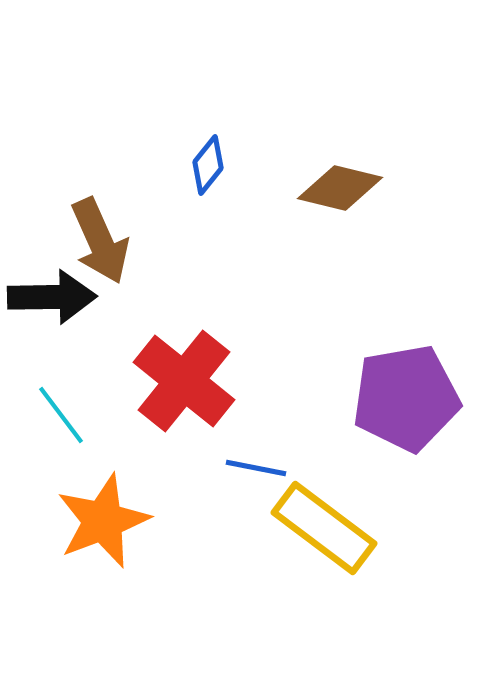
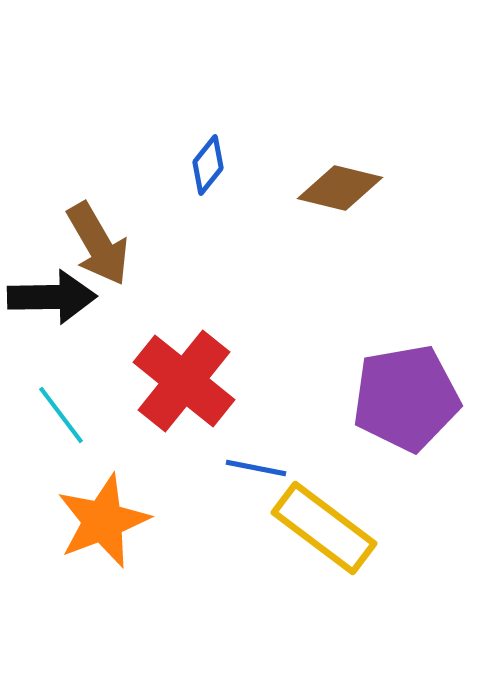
brown arrow: moved 2 px left, 3 px down; rotated 6 degrees counterclockwise
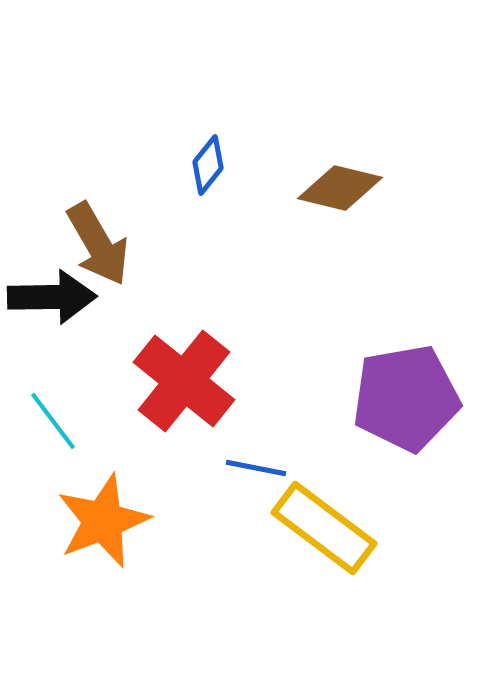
cyan line: moved 8 px left, 6 px down
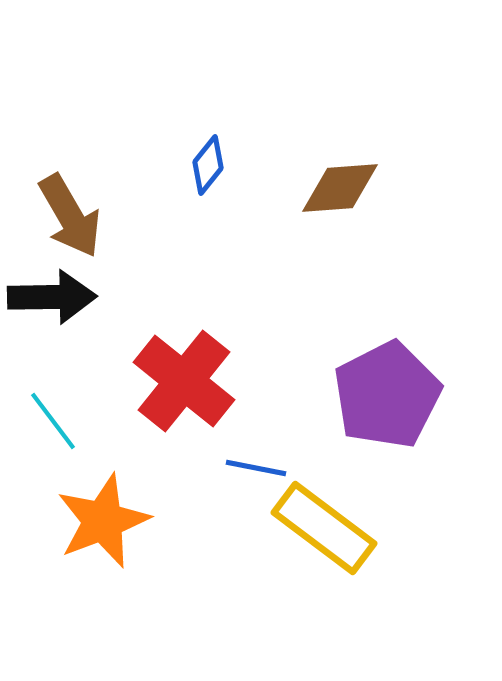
brown diamond: rotated 18 degrees counterclockwise
brown arrow: moved 28 px left, 28 px up
purple pentagon: moved 19 px left, 3 px up; rotated 17 degrees counterclockwise
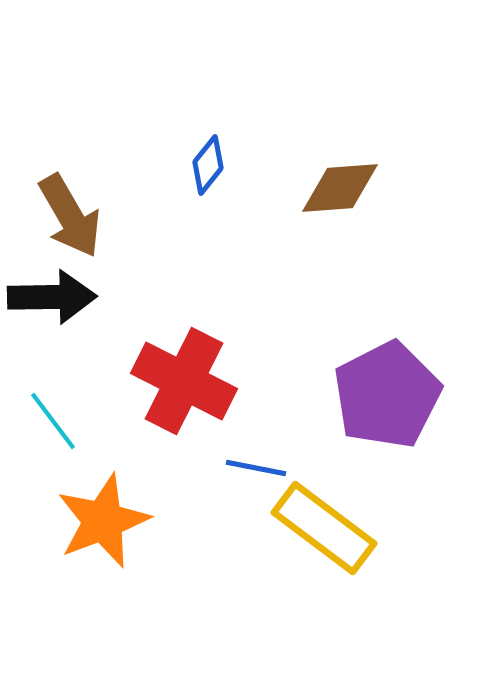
red cross: rotated 12 degrees counterclockwise
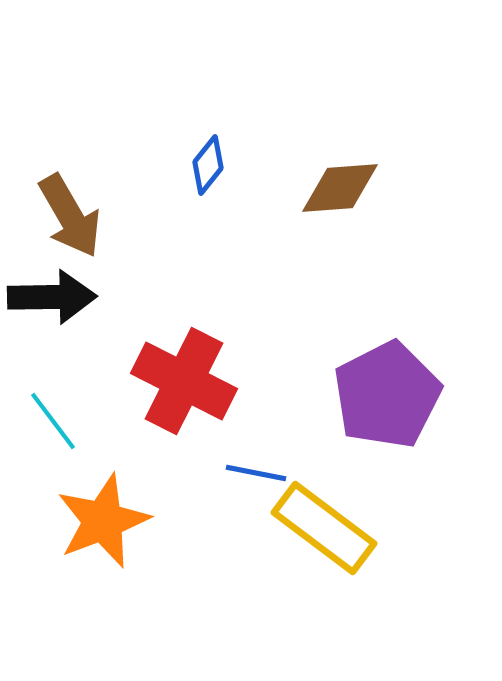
blue line: moved 5 px down
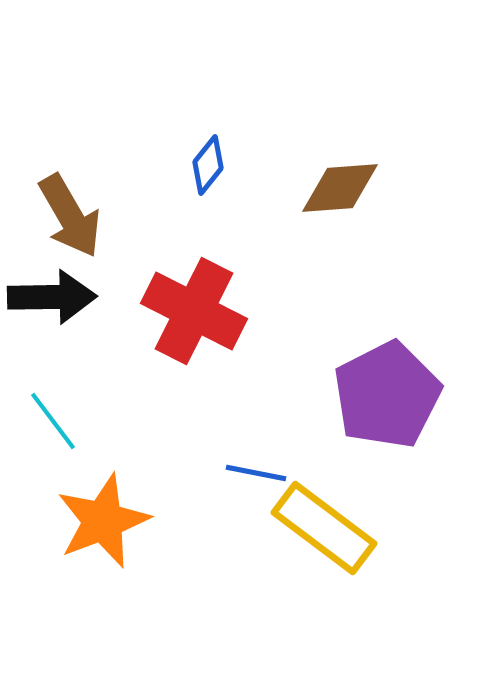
red cross: moved 10 px right, 70 px up
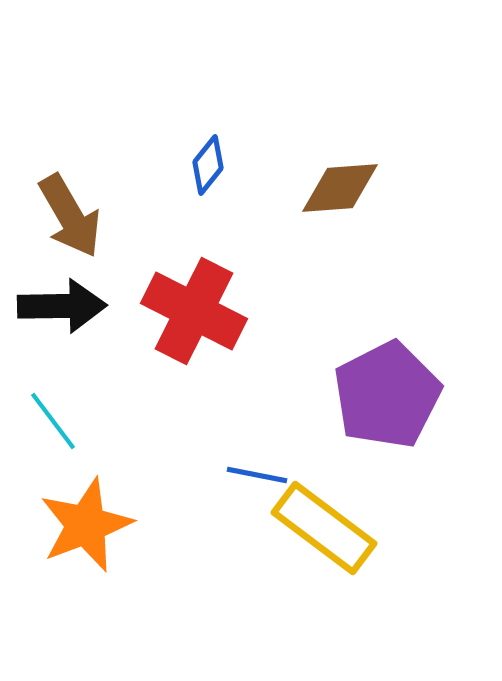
black arrow: moved 10 px right, 9 px down
blue line: moved 1 px right, 2 px down
orange star: moved 17 px left, 4 px down
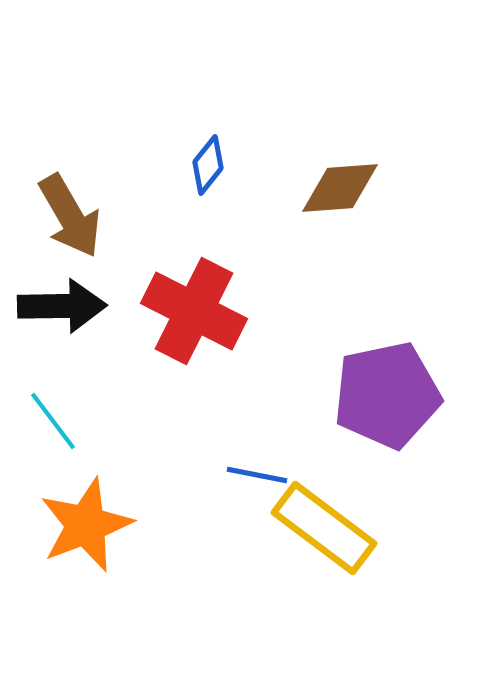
purple pentagon: rotated 15 degrees clockwise
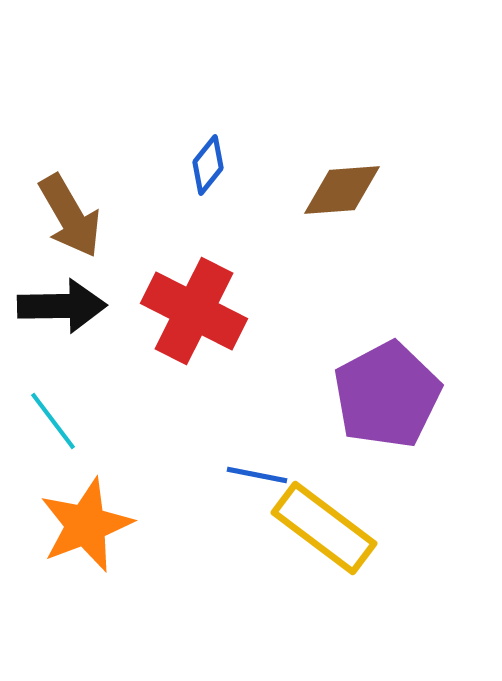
brown diamond: moved 2 px right, 2 px down
purple pentagon: rotated 16 degrees counterclockwise
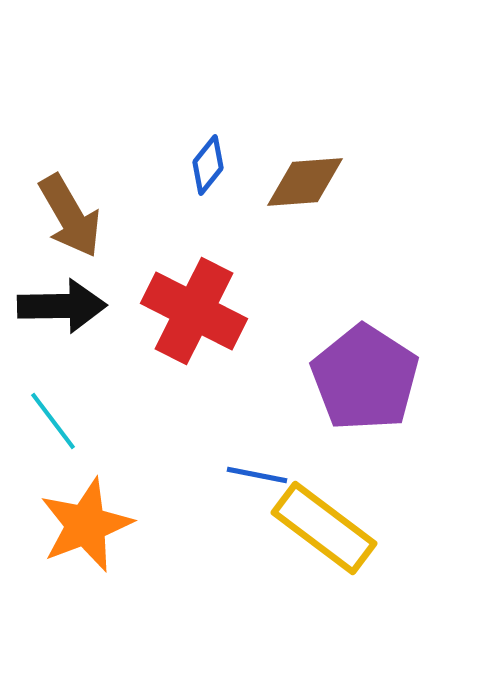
brown diamond: moved 37 px left, 8 px up
purple pentagon: moved 22 px left, 17 px up; rotated 11 degrees counterclockwise
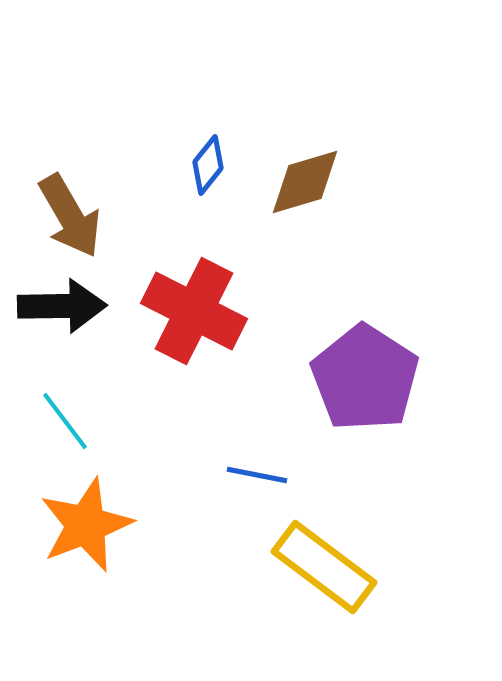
brown diamond: rotated 12 degrees counterclockwise
cyan line: moved 12 px right
yellow rectangle: moved 39 px down
